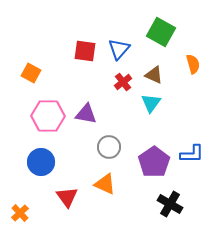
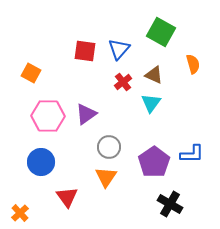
purple triangle: rotated 45 degrees counterclockwise
orange triangle: moved 1 px right, 7 px up; rotated 40 degrees clockwise
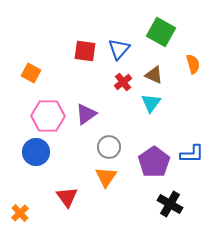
blue circle: moved 5 px left, 10 px up
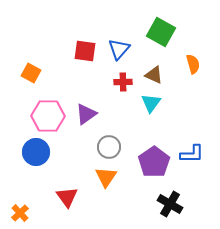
red cross: rotated 36 degrees clockwise
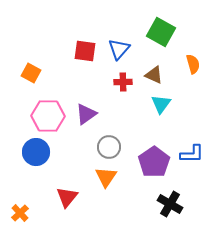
cyan triangle: moved 10 px right, 1 px down
red triangle: rotated 15 degrees clockwise
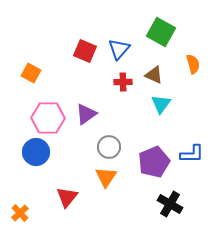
red square: rotated 15 degrees clockwise
pink hexagon: moved 2 px down
purple pentagon: rotated 12 degrees clockwise
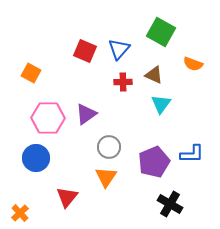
orange semicircle: rotated 126 degrees clockwise
blue circle: moved 6 px down
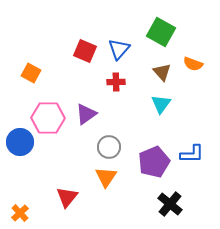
brown triangle: moved 8 px right, 3 px up; rotated 24 degrees clockwise
red cross: moved 7 px left
blue circle: moved 16 px left, 16 px up
black cross: rotated 10 degrees clockwise
